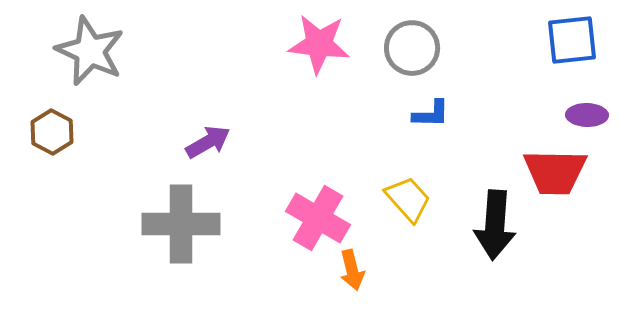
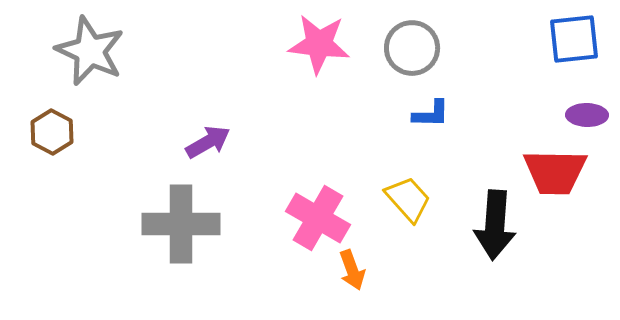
blue square: moved 2 px right, 1 px up
orange arrow: rotated 6 degrees counterclockwise
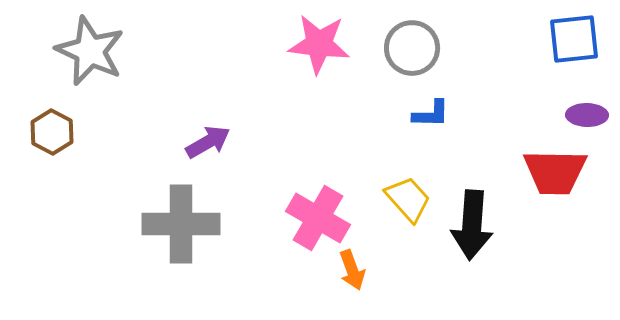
black arrow: moved 23 px left
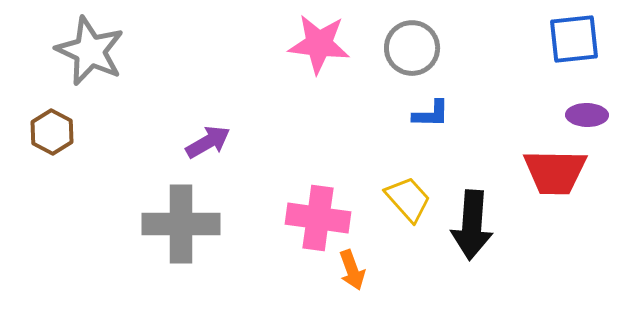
pink cross: rotated 22 degrees counterclockwise
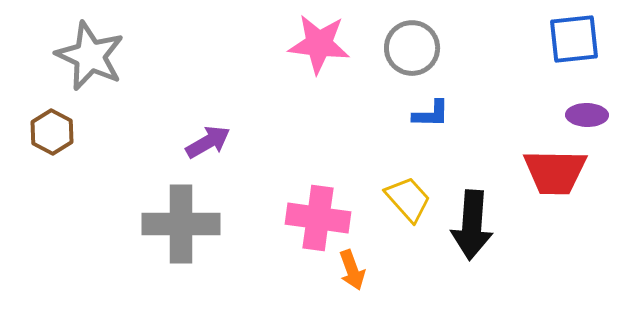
gray star: moved 5 px down
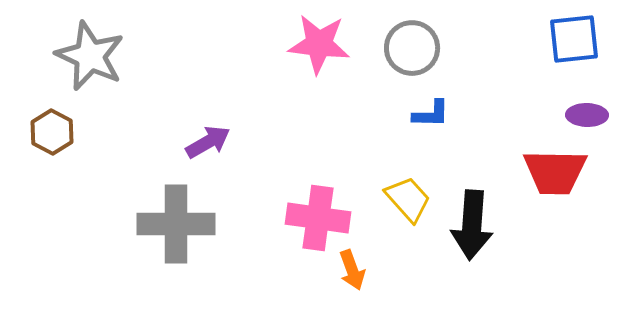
gray cross: moved 5 px left
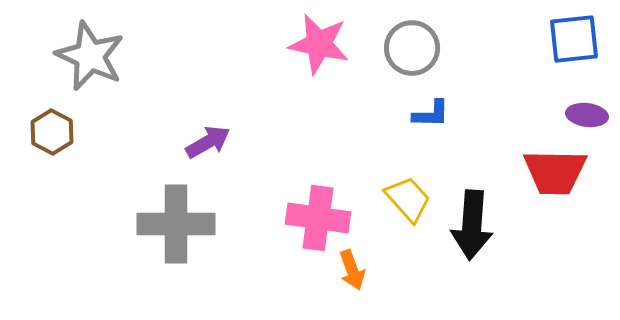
pink star: rotated 6 degrees clockwise
purple ellipse: rotated 6 degrees clockwise
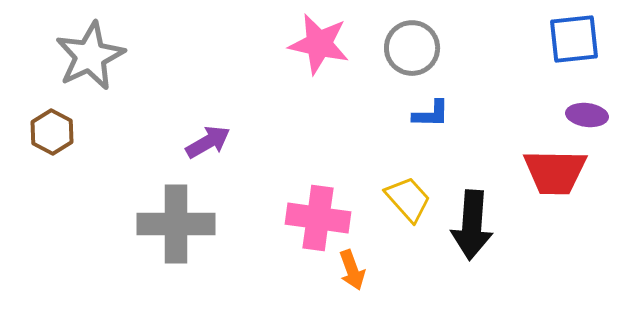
gray star: rotated 22 degrees clockwise
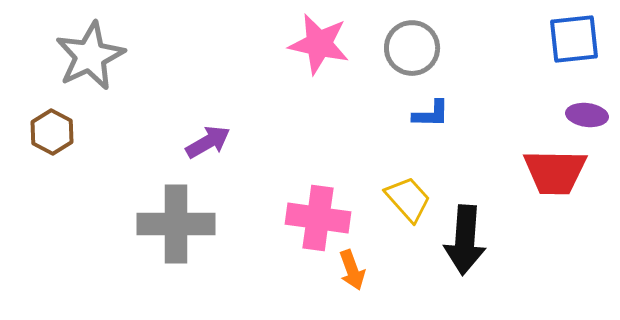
black arrow: moved 7 px left, 15 px down
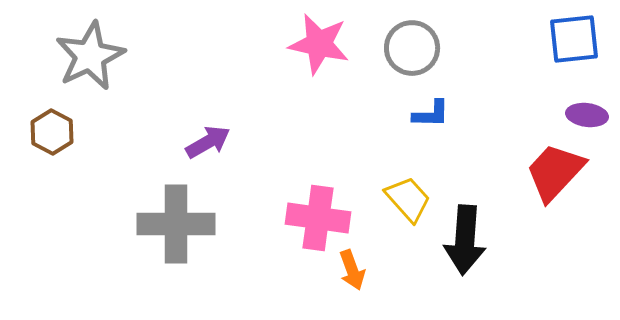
red trapezoid: rotated 132 degrees clockwise
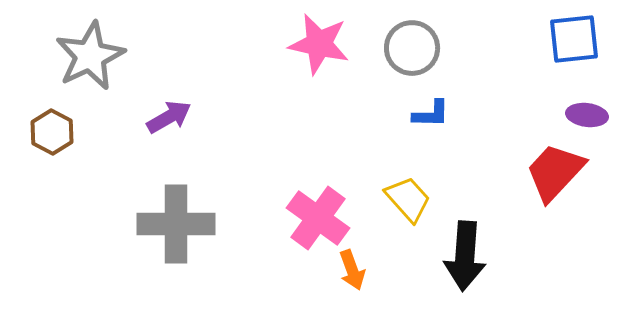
purple arrow: moved 39 px left, 25 px up
pink cross: rotated 28 degrees clockwise
black arrow: moved 16 px down
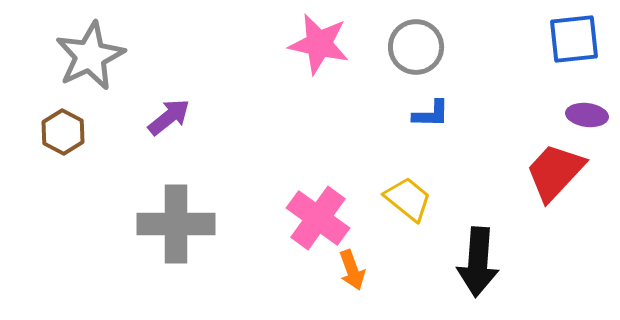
gray circle: moved 4 px right, 1 px up
purple arrow: rotated 9 degrees counterclockwise
brown hexagon: moved 11 px right
yellow trapezoid: rotated 9 degrees counterclockwise
black arrow: moved 13 px right, 6 px down
